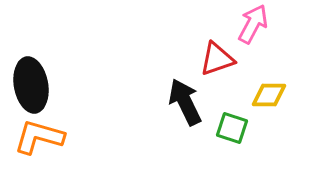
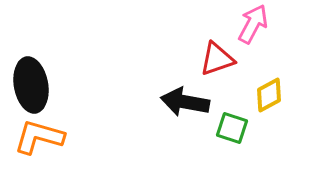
yellow diamond: rotated 30 degrees counterclockwise
black arrow: rotated 54 degrees counterclockwise
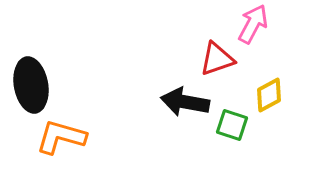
green square: moved 3 px up
orange L-shape: moved 22 px right
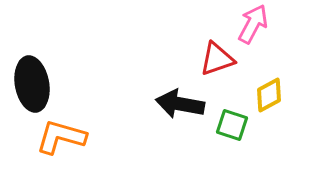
black ellipse: moved 1 px right, 1 px up
black arrow: moved 5 px left, 2 px down
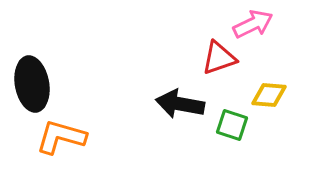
pink arrow: rotated 36 degrees clockwise
red triangle: moved 2 px right, 1 px up
yellow diamond: rotated 33 degrees clockwise
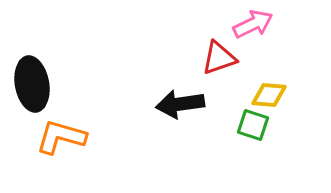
black arrow: rotated 18 degrees counterclockwise
green square: moved 21 px right
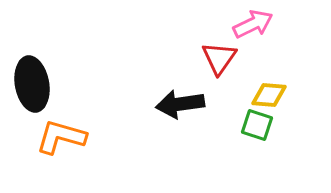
red triangle: rotated 36 degrees counterclockwise
green square: moved 4 px right
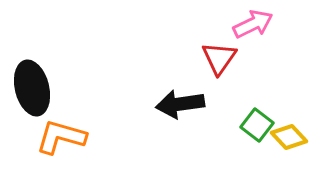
black ellipse: moved 4 px down; rotated 4 degrees counterclockwise
yellow diamond: moved 20 px right, 42 px down; rotated 42 degrees clockwise
green square: rotated 20 degrees clockwise
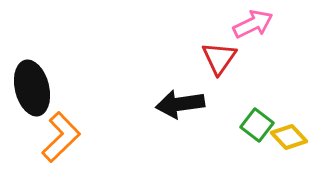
orange L-shape: rotated 120 degrees clockwise
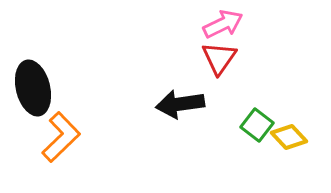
pink arrow: moved 30 px left
black ellipse: moved 1 px right
